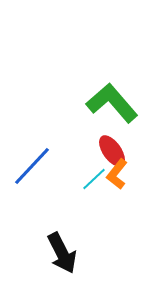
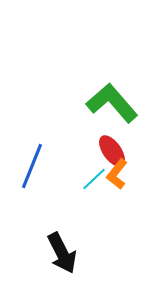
blue line: rotated 21 degrees counterclockwise
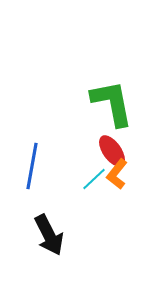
green L-shape: rotated 30 degrees clockwise
blue line: rotated 12 degrees counterclockwise
black arrow: moved 13 px left, 18 px up
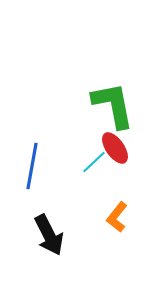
green L-shape: moved 1 px right, 2 px down
red ellipse: moved 3 px right, 3 px up
orange L-shape: moved 43 px down
cyan line: moved 17 px up
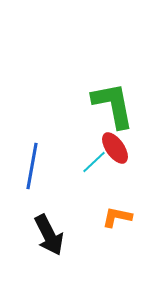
orange L-shape: rotated 64 degrees clockwise
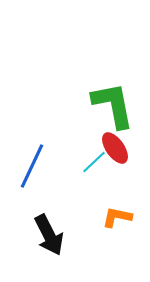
blue line: rotated 15 degrees clockwise
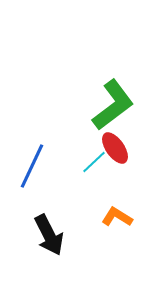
green L-shape: rotated 64 degrees clockwise
orange L-shape: rotated 20 degrees clockwise
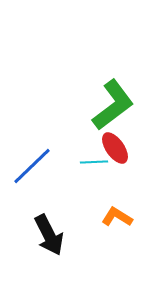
cyan line: rotated 40 degrees clockwise
blue line: rotated 21 degrees clockwise
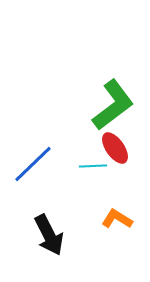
cyan line: moved 1 px left, 4 px down
blue line: moved 1 px right, 2 px up
orange L-shape: moved 2 px down
